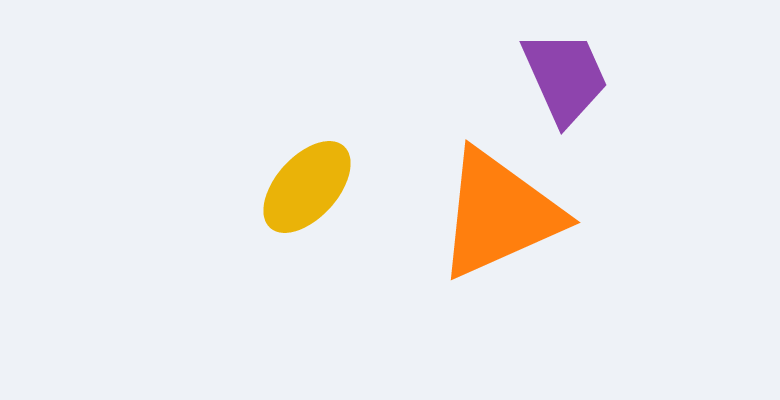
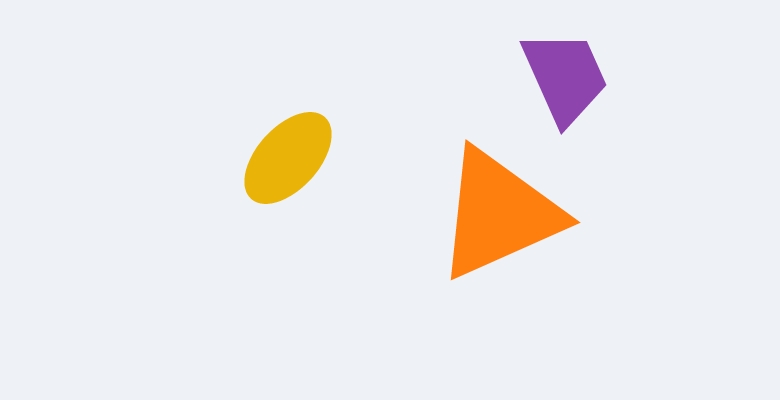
yellow ellipse: moved 19 px left, 29 px up
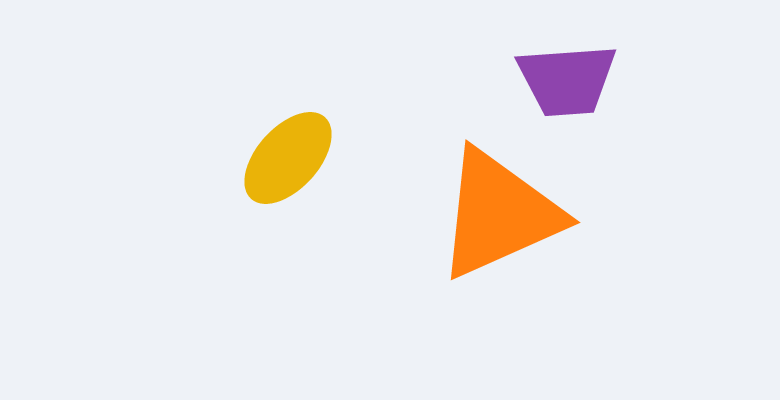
purple trapezoid: moved 2 px right, 3 px down; rotated 110 degrees clockwise
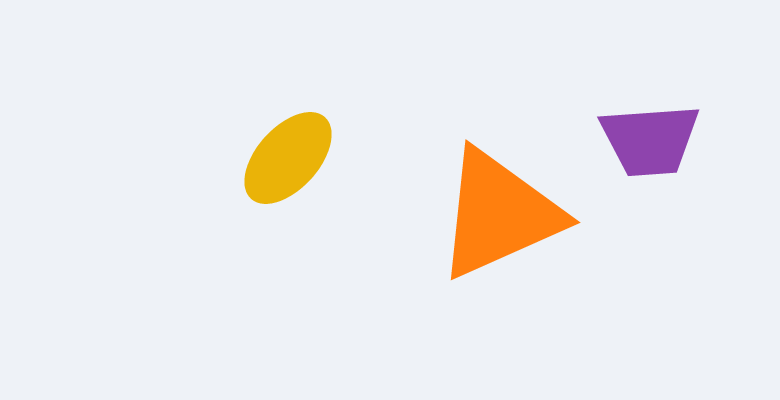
purple trapezoid: moved 83 px right, 60 px down
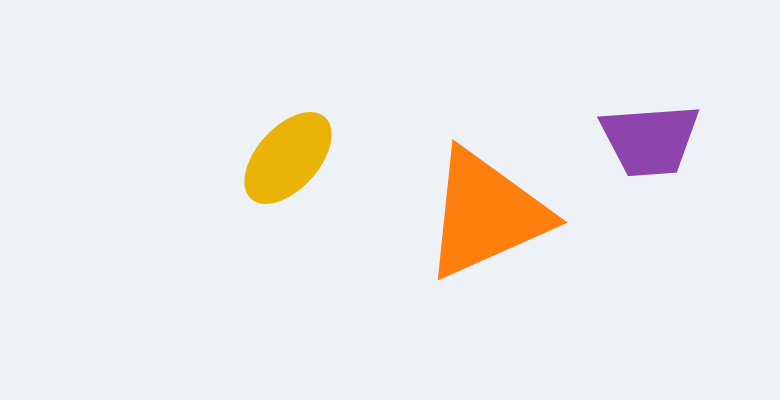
orange triangle: moved 13 px left
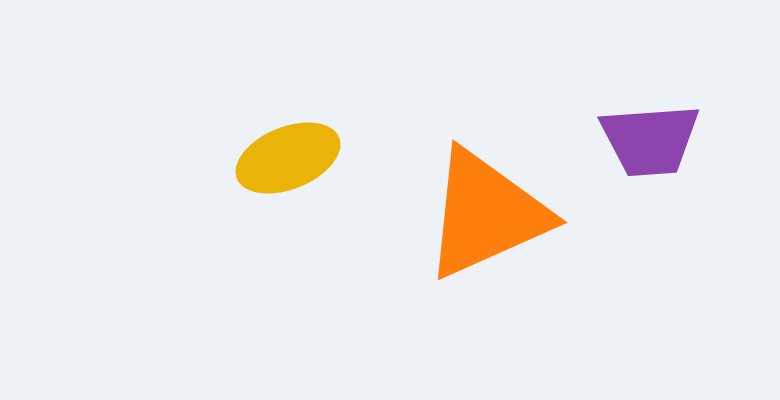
yellow ellipse: rotated 26 degrees clockwise
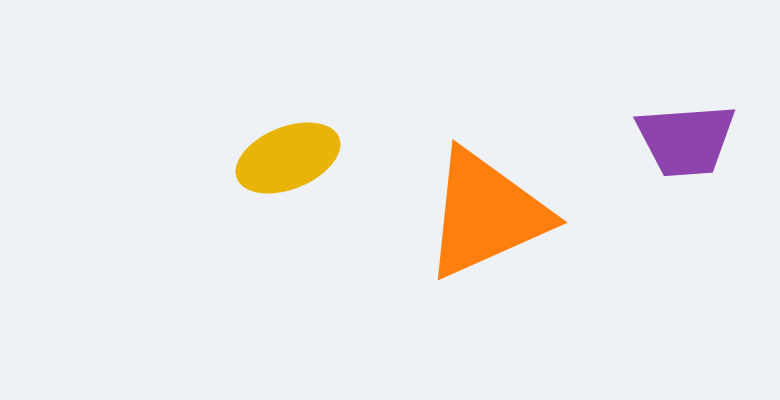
purple trapezoid: moved 36 px right
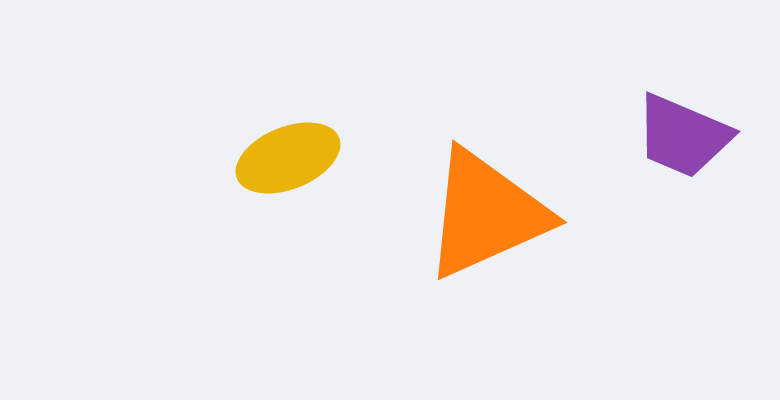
purple trapezoid: moved 3 px left, 4 px up; rotated 27 degrees clockwise
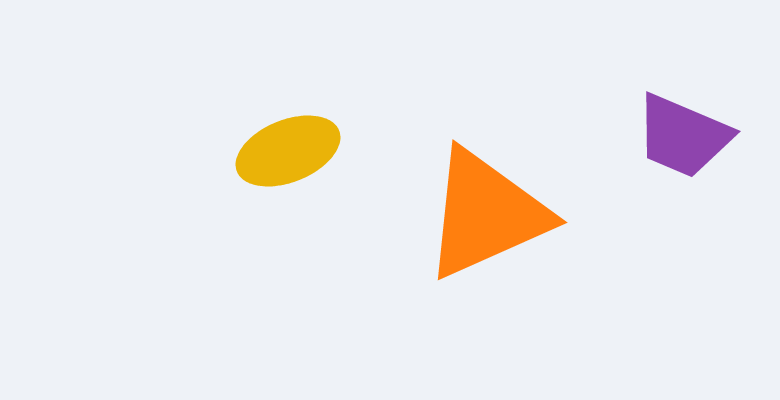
yellow ellipse: moved 7 px up
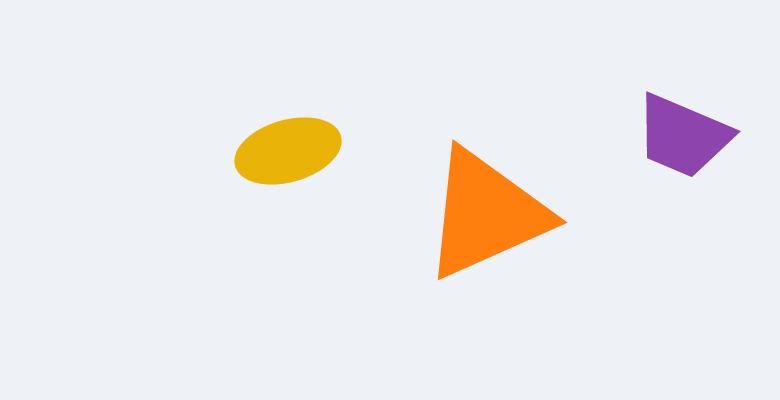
yellow ellipse: rotated 6 degrees clockwise
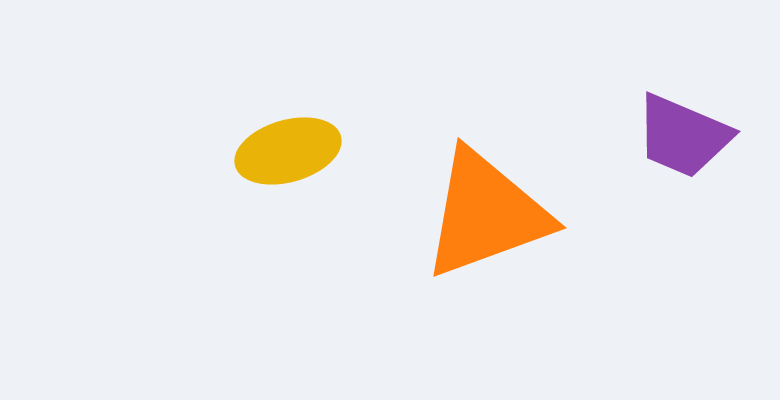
orange triangle: rotated 4 degrees clockwise
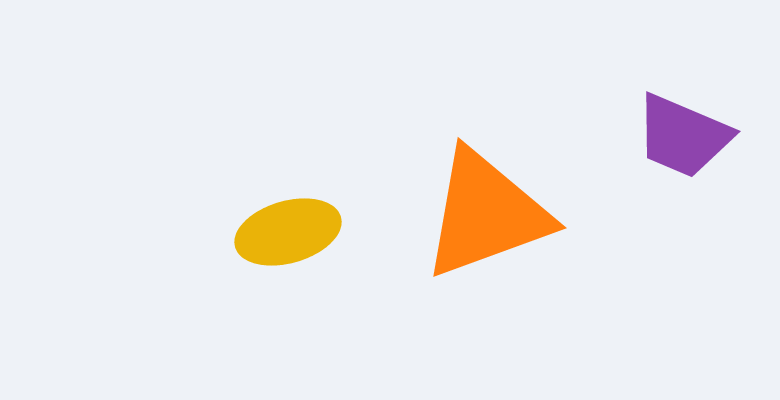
yellow ellipse: moved 81 px down
